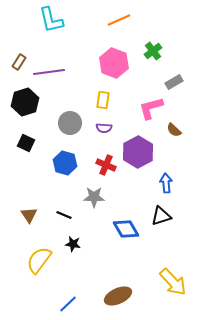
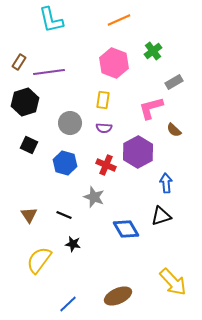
black square: moved 3 px right, 2 px down
gray star: rotated 20 degrees clockwise
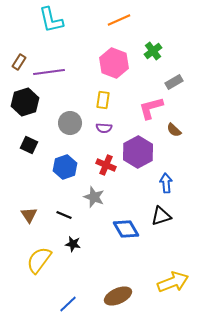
blue hexagon: moved 4 px down; rotated 25 degrees clockwise
yellow arrow: rotated 68 degrees counterclockwise
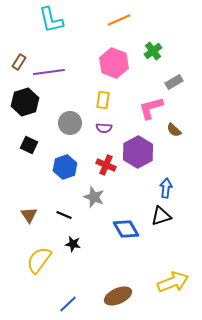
blue arrow: moved 5 px down; rotated 12 degrees clockwise
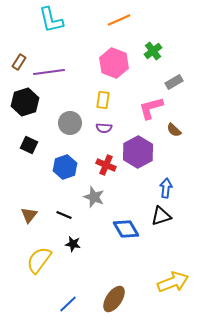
brown triangle: rotated 12 degrees clockwise
brown ellipse: moved 4 px left, 3 px down; rotated 32 degrees counterclockwise
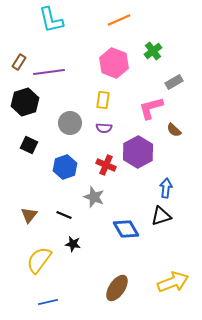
brown ellipse: moved 3 px right, 11 px up
blue line: moved 20 px left, 2 px up; rotated 30 degrees clockwise
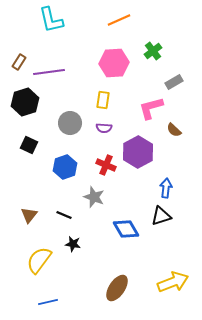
pink hexagon: rotated 24 degrees counterclockwise
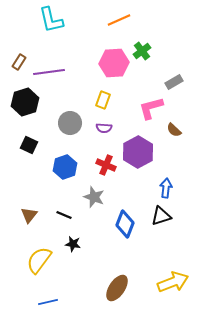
green cross: moved 11 px left
yellow rectangle: rotated 12 degrees clockwise
blue diamond: moved 1 px left, 5 px up; rotated 52 degrees clockwise
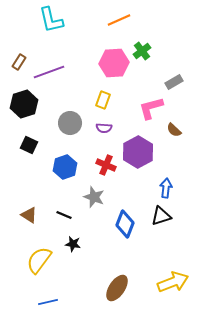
purple line: rotated 12 degrees counterclockwise
black hexagon: moved 1 px left, 2 px down
brown triangle: rotated 36 degrees counterclockwise
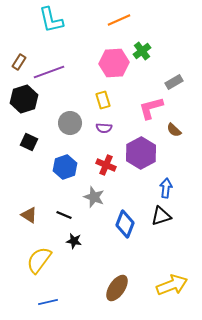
yellow rectangle: rotated 36 degrees counterclockwise
black hexagon: moved 5 px up
black square: moved 3 px up
purple hexagon: moved 3 px right, 1 px down
black star: moved 1 px right, 3 px up
yellow arrow: moved 1 px left, 3 px down
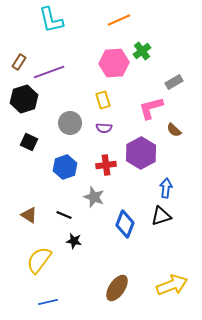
red cross: rotated 30 degrees counterclockwise
